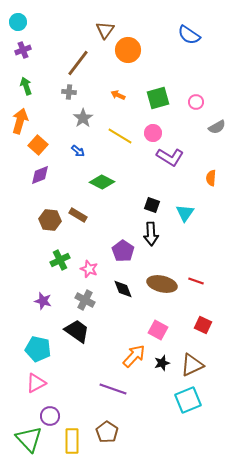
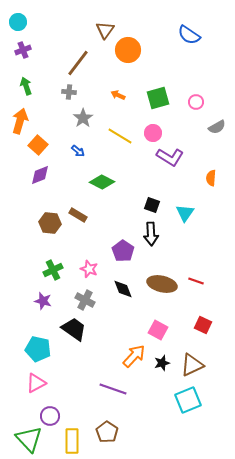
brown hexagon at (50, 220): moved 3 px down
green cross at (60, 260): moved 7 px left, 10 px down
black trapezoid at (77, 331): moved 3 px left, 2 px up
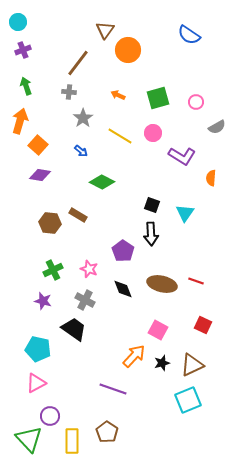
blue arrow at (78, 151): moved 3 px right
purple L-shape at (170, 157): moved 12 px right, 1 px up
purple diamond at (40, 175): rotated 30 degrees clockwise
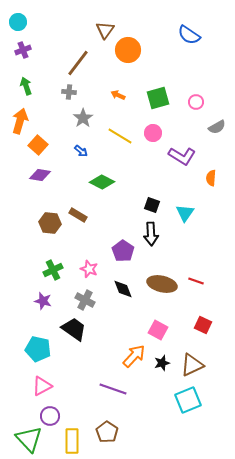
pink triangle at (36, 383): moved 6 px right, 3 px down
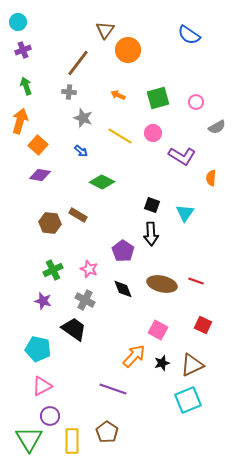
gray star at (83, 118): rotated 18 degrees counterclockwise
green triangle at (29, 439): rotated 12 degrees clockwise
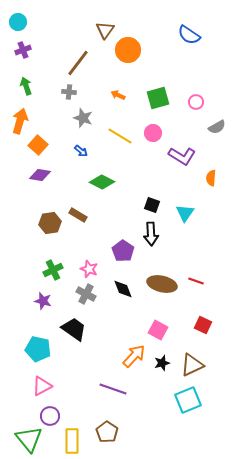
brown hexagon at (50, 223): rotated 15 degrees counterclockwise
gray cross at (85, 300): moved 1 px right, 6 px up
green triangle at (29, 439): rotated 8 degrees counterclockwise
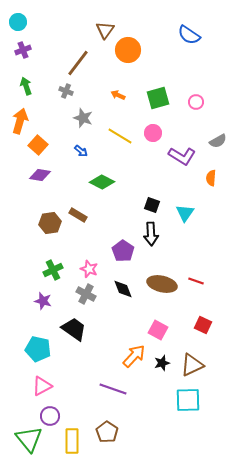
gray cross at (69, 92): moved 3 px left, 1 px up; rotated 16 degrees clockwise
gray semicircle at (217, 127): moved 1 px right, 14 px down
cyan square at (188, 400): rotated 20 degrees clockwise
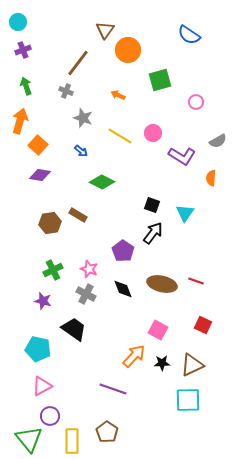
green square at (158, 98): moved 2 px right, 18 px up
black arrow at (151, 234): moved 2 px right, 1 px up; rotated 140 degrees counterclockwise
black star at (162, 363): rotated 14 degrees clockwise
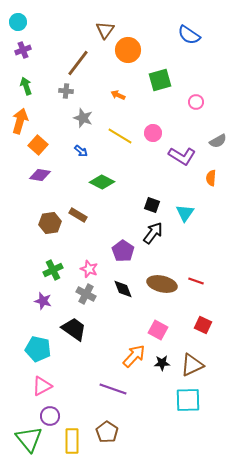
gray cross at (66, 91): rotated 16 degrees counterclockwise
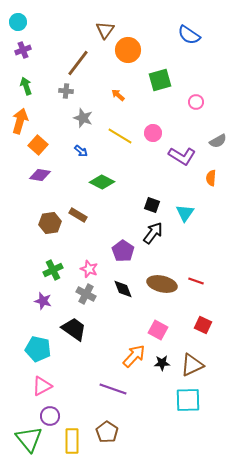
orange arrow at (118, 95): rotated 16 degrees clockwise
